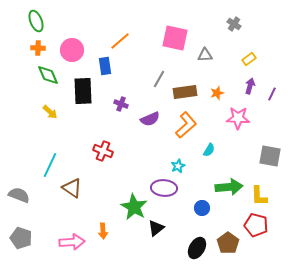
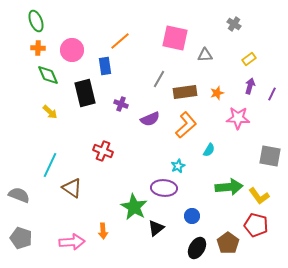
black rectangle: moved 2 px right, 2 px down; rotated 12 degrees counterclockwise
yellow L-shape: rotated 35 degrees counterclockwise
blue circle: moved 10 px left, 8 px down
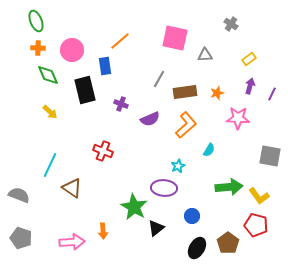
gray cross: moved 3 px left
black rectangle: moved 3 px up
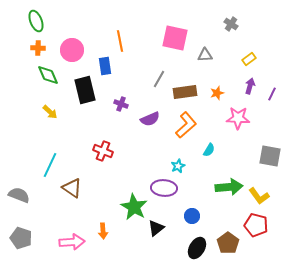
orange line: rotated 60 degrees counterclockwise
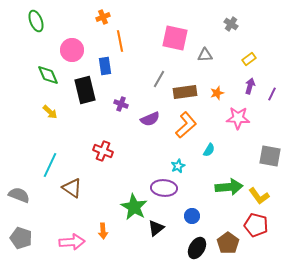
orange cross: moved 65 px right, 31 px up; rotated 24 degrees counterclockwise
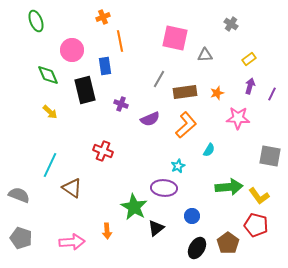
orange arrow: moved 4 px right
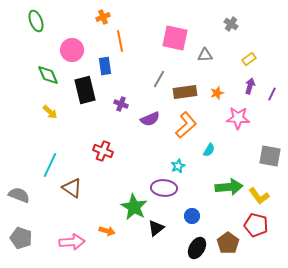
orange arrow: rotated 70 degrees counterclockwise
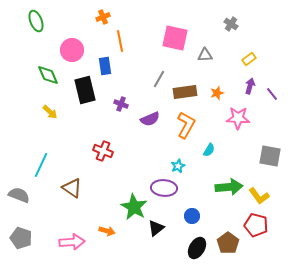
purple line: rotated 64 degrees counterclockwise
orange L-shape: rotated 20 degrees counterclockwise
cyan line: moved 9 px left
